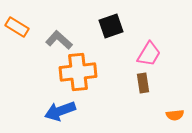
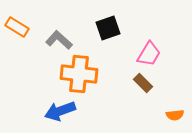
black square: moved 3 px left, 2 px down
orange cross: moved 1 px right, 2 px down; rotated 12 degrees clockwise
brown rectangle: rotated 36 degrees counterclockwise
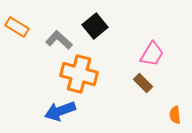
black square: moved 13 px left, 2 px up; rotated 20 degrees counterclockwise
pink trapezoid: moved 3 px right
orange cross: rotated 9 degrees clockwise
orange semicircle: rotated 90 degrees clockwise
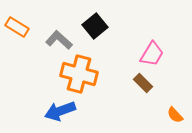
orange semicircle: rotated 36 degrees counterclockwise
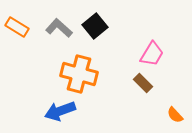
gray L-shape: moved 12 px up
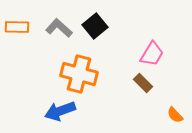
orange rectangle: rotated 30 degrees counterclockwise
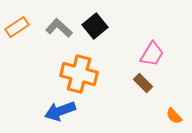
orange rectangle: rotated 35 degrees counterclockwise
orange semicircle: moved 1 px left, 1 px down
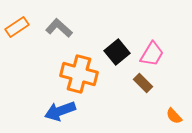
black square: moved 22 px right, 26 px down
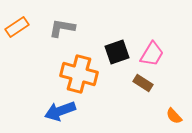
gray L-shape: moved 3 px right; rotated 32 degrees counterclockwise
black square: rotated 20 degrees clockwise
brown rectangle: rotated 12 degrees counterclockwise
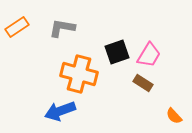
pink trapezoid: moved 3 px left, 1 px down
